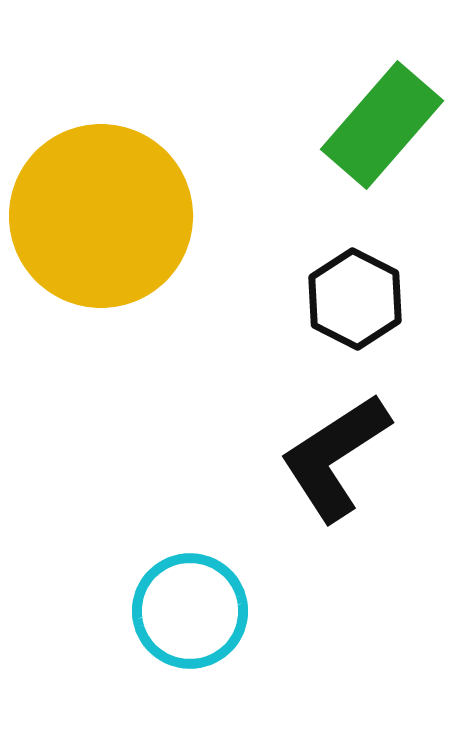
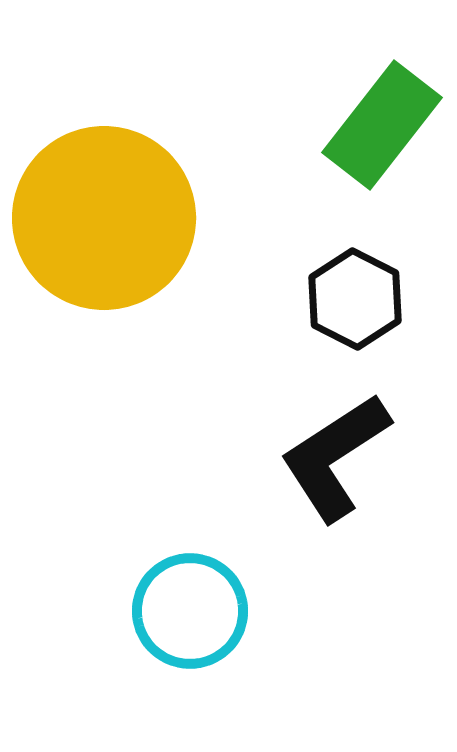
green rectangle: rotated 3 degrees counterclockwise
yellow circle: moved 3 px right, 2 px down
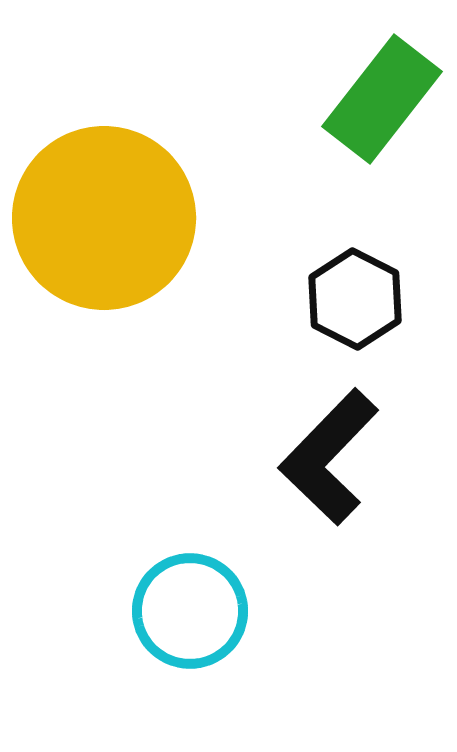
green rectangle: moved 26 px up
black L-shape: moved 6 px left; rotated 13 degrees counterclockwise
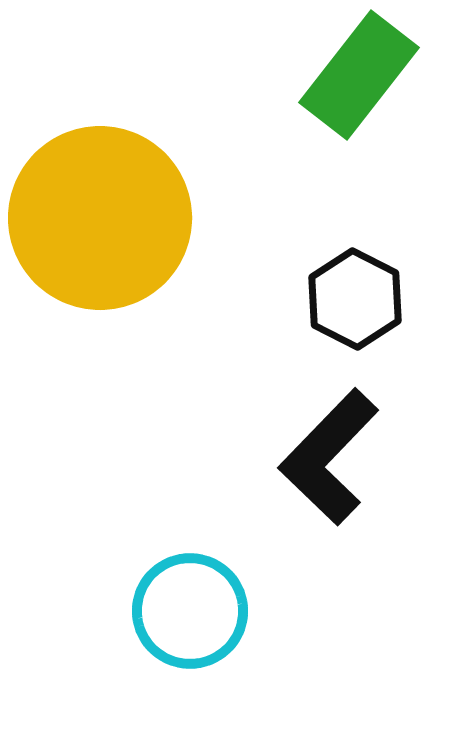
green rectangle: moved 23 px left, 24 px up
yellow circle: moved 4 px left
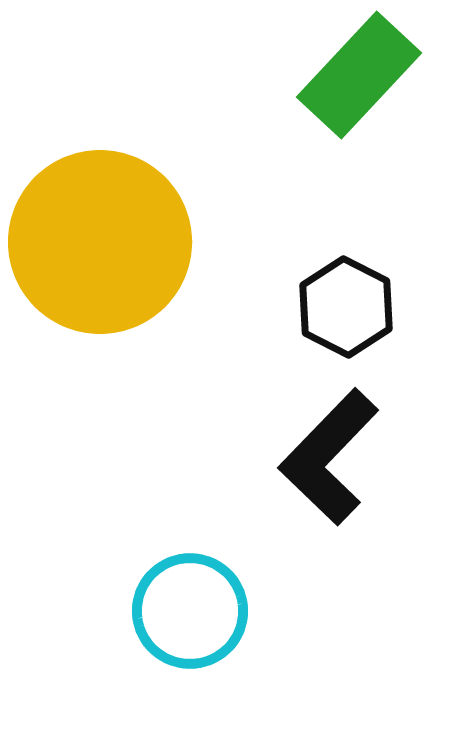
green rectangle: rotated 5 degrees clockwise
yellow circle: moved 24 px down
black hexagon: moved 9 px left, 8 px down
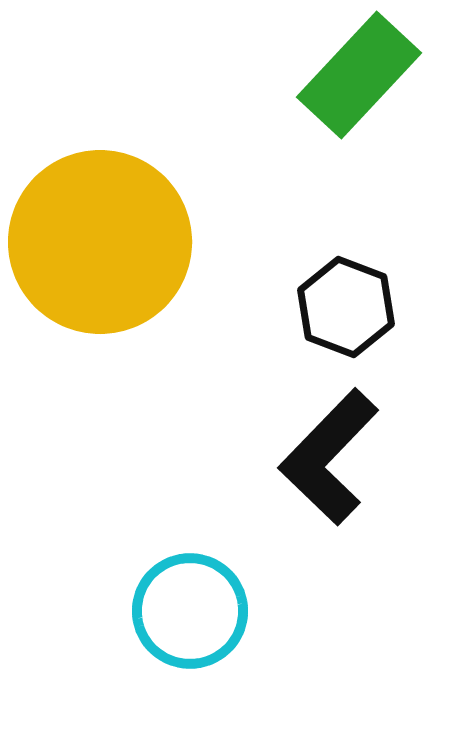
black hexagon: rotated 6 degrees counterclockwise
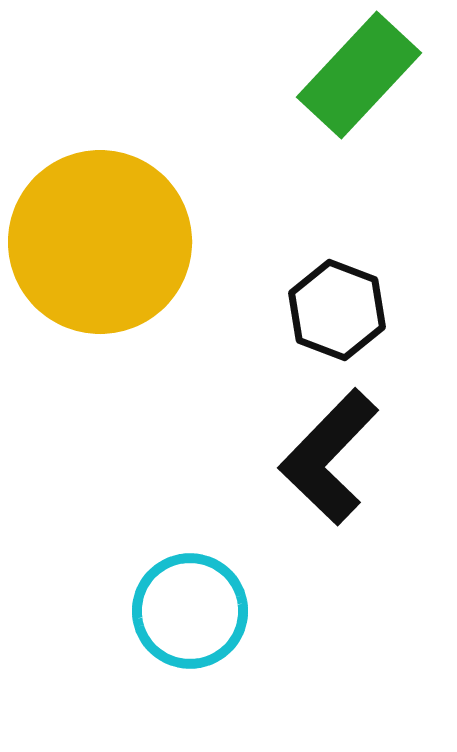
black hexagon: moved 9 px left, 3 px down
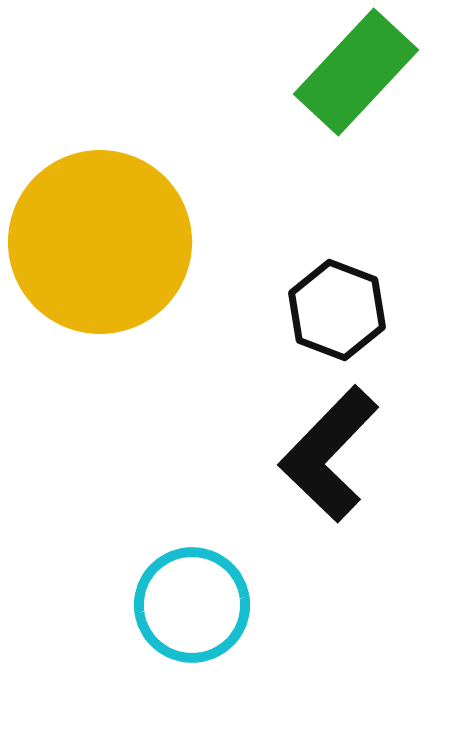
green rectangle: moved 3 px left, 3 px up
black L-shape: moved 3 px up
cyan circle: moved 2 px right, 6 px up
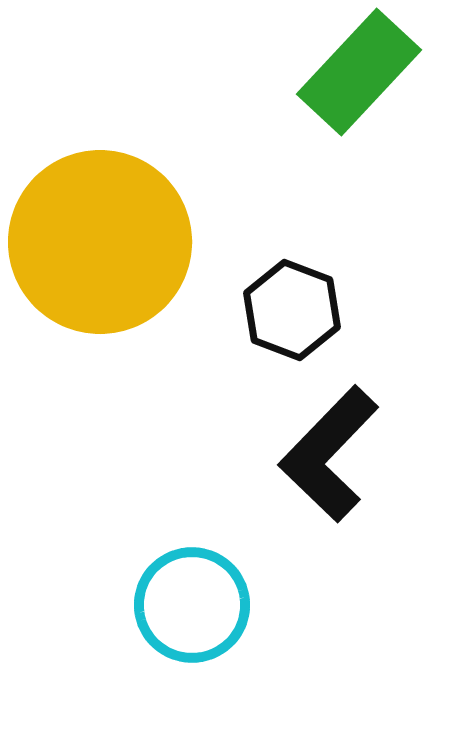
green rectangle: moved 3 px right
black hexagon: moved 45 px left
